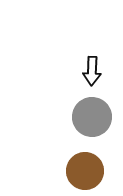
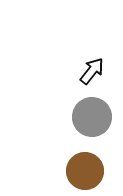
black arrow: rotated 144 degrees counterclockwise
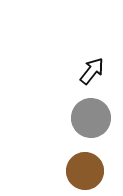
gray circle: moved 1 px left, 1 px down
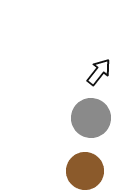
black arrow: moved 7 px right, 1 px down
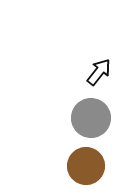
brown circle: moved 1 px right, 5 px up
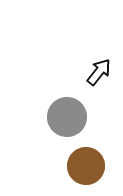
gray circle: moved 24 px left, 1 px up
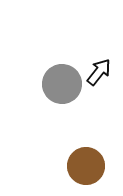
gray circle: moved 5 px left, 33 px up
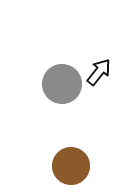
brown circle: moved 15 px left
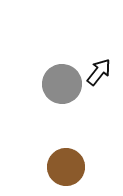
brown circle: moved 5 px left, 1 px down
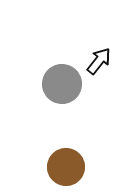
black arrow: moved 11 px up
